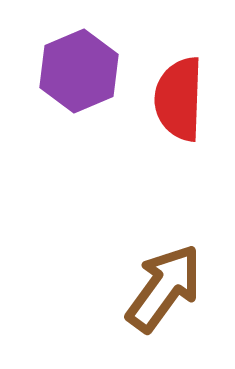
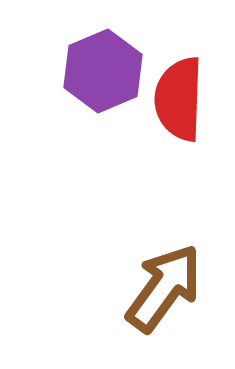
purple hexagon: moved 24 px right
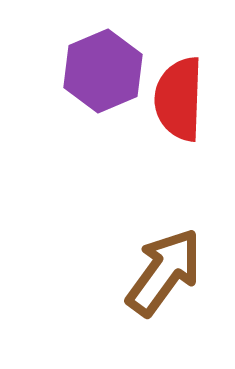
brown arrow: moved 16 px up
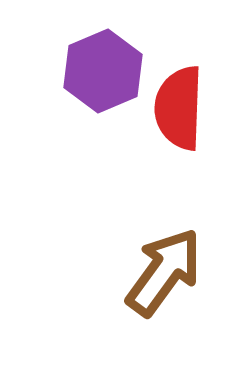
red semicircle: moved 9 px down
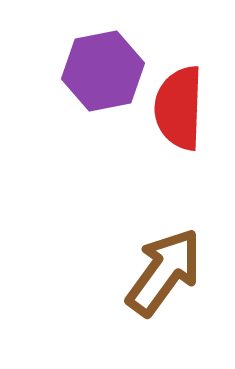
purple hexagon: rotated 12 degrees clockwise
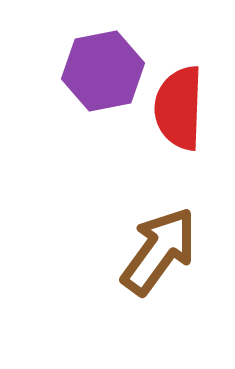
brown arrow: moved 5 px left, 21 px up
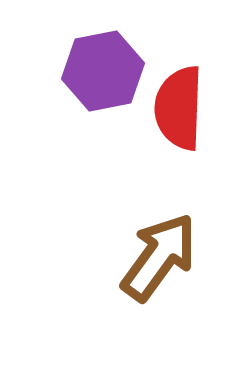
brown arrow: moved 6 px down
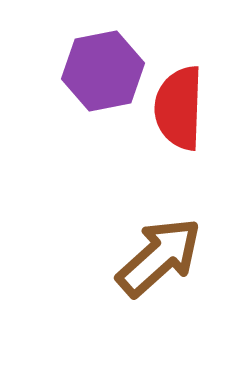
brown arrow: rotated 12 degrees clockwise
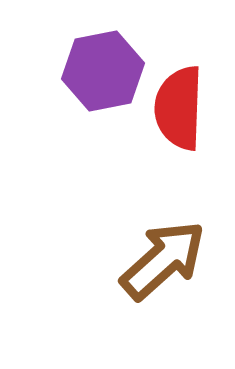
brown arrow: moved 4 px right, 3 px down
